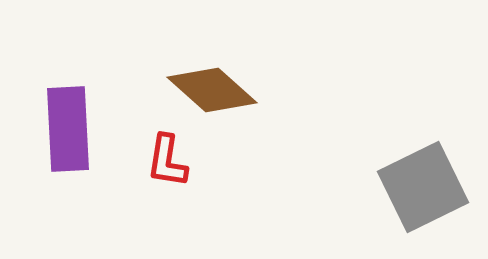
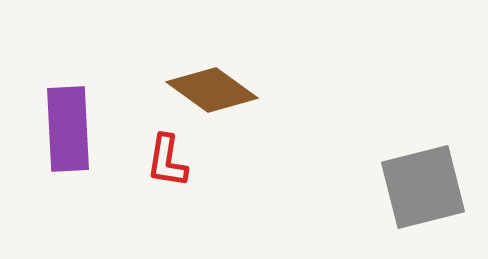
brown diamond: rotated 6 degrees counterclockwise
gray square: rotated 12 degrees clockwise
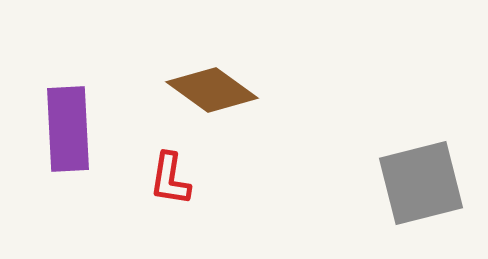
red L-shape: moved 3 px right, 18 px down
gray square: moved 2 px left, 4 px up
